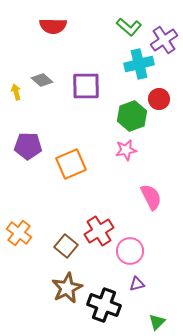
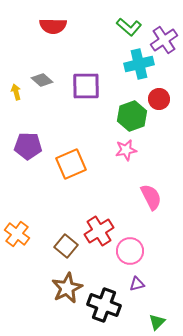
orange cross: moved 2 px left, 1 px down
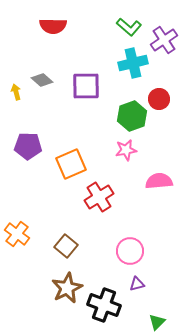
cyan cross: moved 6 px left, 1 px up
pink semicircle: moved 8 px right, 16 px up; rotated 68 degrees counterclockwise
red cross: moved 34 px up
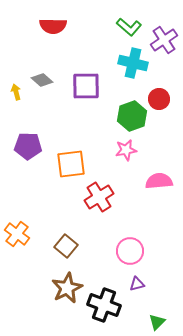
cyan cross: rotated 28 degrees clockwise
orange square: rotated 16 degrees clockwise
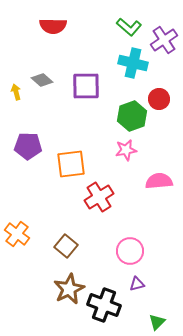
brown star: moved 2 px right, 1 px down
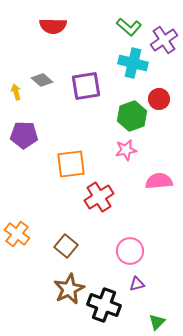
purple square: rotated 8 degrees counterclockwise
purple pentagon: moved 4 px left, 11 px up
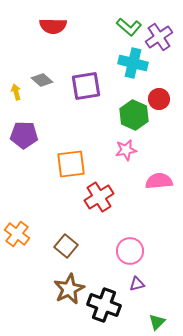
purple cross: moved 5 px left, 3 px up
green hexagon: moved 2 px right, 1 px up; rotated 16 degrees counterclockwise
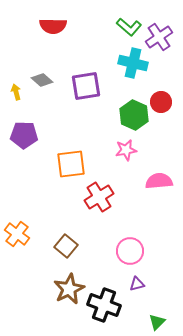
red circle: moved 2 px right, 3 px down
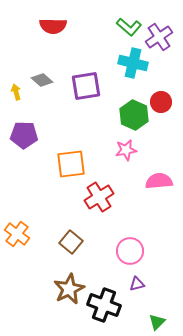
brown square: moved 5 px right, 4 px up
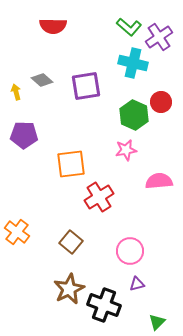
orange cross: moved 2 px up
